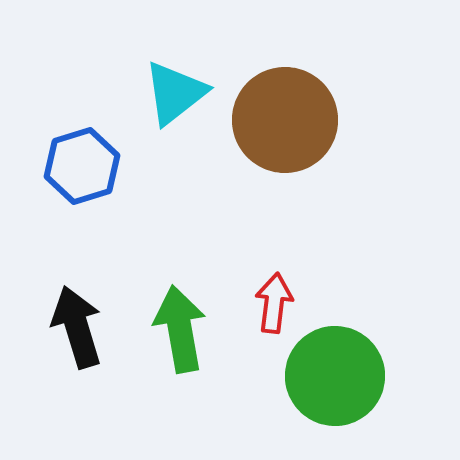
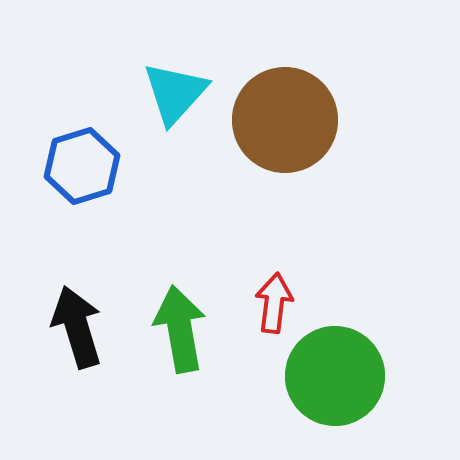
cyan triangle: rotated 10 degrees counterclockwise
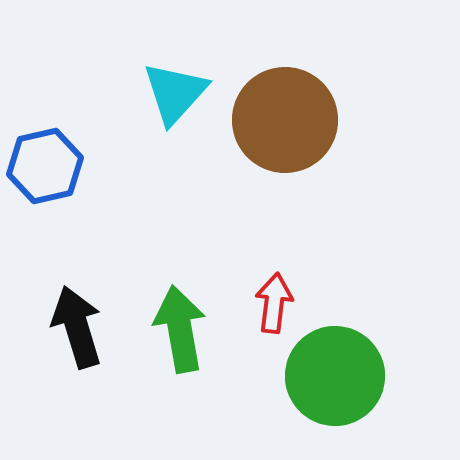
blue hexagon: moved 37 px left; rotated 4 degrees clockwise
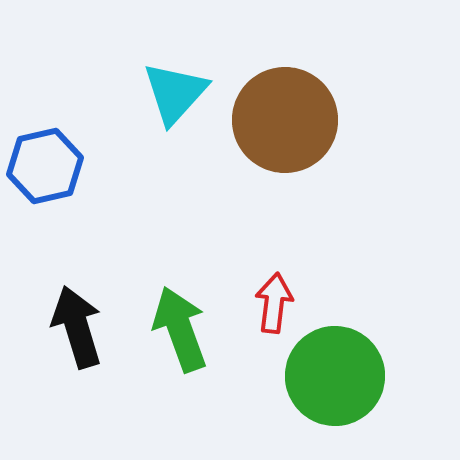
green arrow: rotated 10 degrees counterclockwise
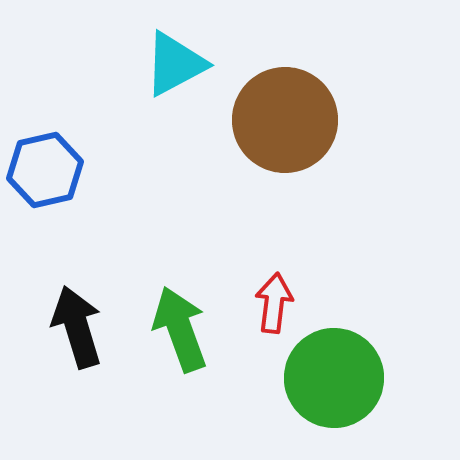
cyan triangle: moved 29 px up; rotated 20 degrees clockwise
blue hexagon: moved 4 px down
green circle: moved 1 px left, 2 px down
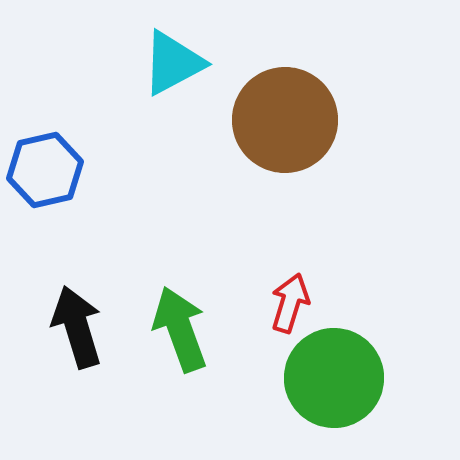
cyan triangle: moved 2 px left, 1 px up
red arrow: moved 16 px right; rotated 10 degrees clockwise
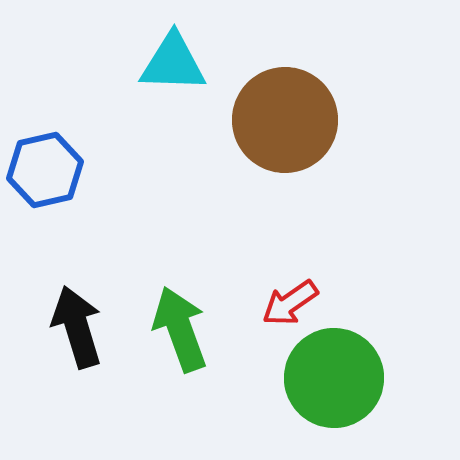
cyan triangle: rotated 30 degrees clockwise
red arrow: rotated 142 degrees counterclockwise
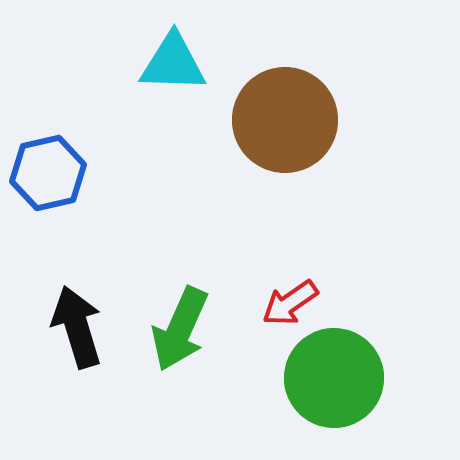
blue hexagon: moved 3 px right, 3 px down
green arrow: rotated 136 degrees counterclockwise
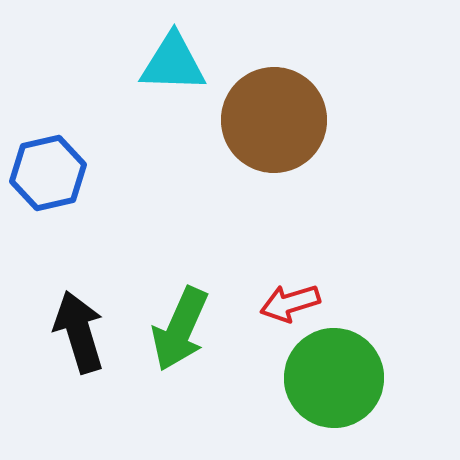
brown circle: moved 11 px left
red arrow: rotated 18 degrees clockwise
black arrow: moved 2 px right, 5 px down
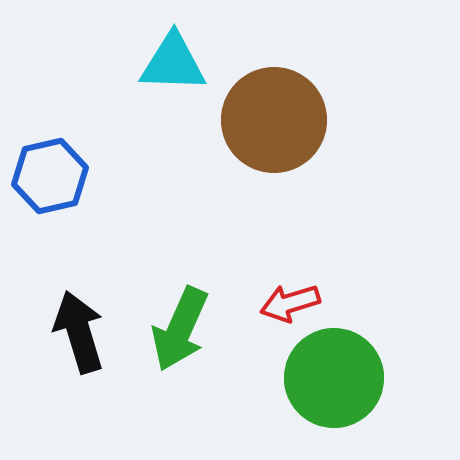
blue hexagon: moved 2 px right, 3 px down
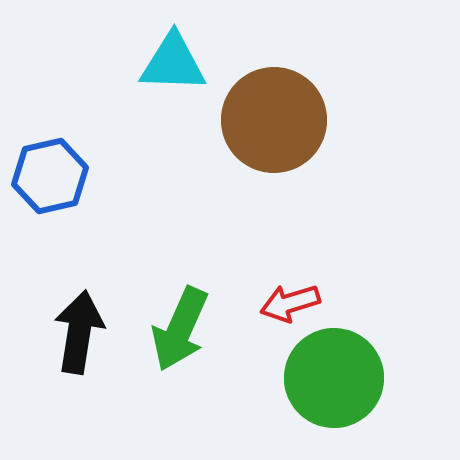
black arrow: rotated 26 degrees clockwise
